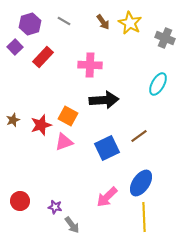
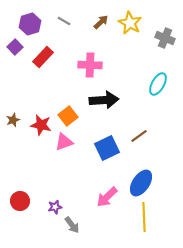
brown arrow: moved 2 px left; rotated 98 degrees counterclockwise
orange square: rotated 24 degrees clockwise
red star: rotated 30 degrees clockwise
purple star: rotated 24 degrees counterclockwise
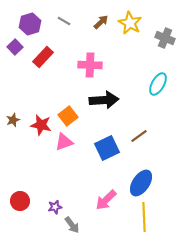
pink arrow: moved 1 px left, 3 px down
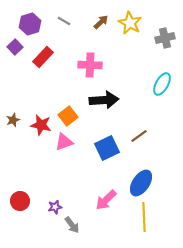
gray cross: rotated 36 degrees counterclockwise
cyan ellipse: moved 4 px right
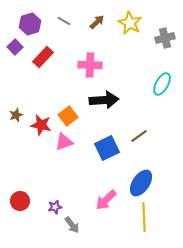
brown arrow: moved 4 px left
brown star: moved 3 px right, 5 px up
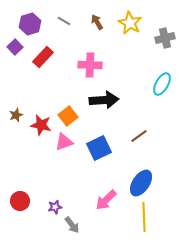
brown arrow: rotated 77 degrees counterclockwise
blue square: moved 8 px left
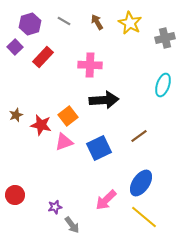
cyan ellipse: moved 1 px right, 1 px down; rotated 10 degrees counterclockwise
red circle: moved 5 px left, 6 px up
yellow line: rotated 48 degrees counterclockwise
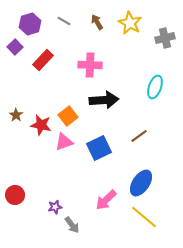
red rectangle: moved 3 px down
cyan ellipse: moved 8 px left, 2 px down
brown star: rotated 16 degrees counterclockwise
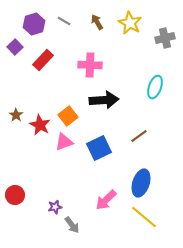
purple hexagon: moved 4 px right
red star: moved 1 px left; rotated 15 degrees clockwise
blue ellipse: rotated 16 degrees counterclockwise
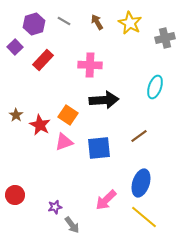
orange square: moved 1 px up; rotated 18 degrees counterclockwise
blue square: rotated 20 degrees clockwise
